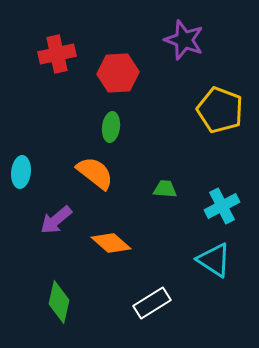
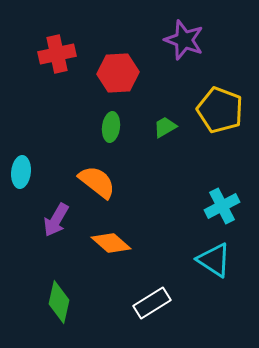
orange semicircle: moved 2 px right, 9 px down
green trapezoid: moved 62 px up; rotated 35 degrees counterclockwise
purple arrow: rotated 20 degrees counterclockwise
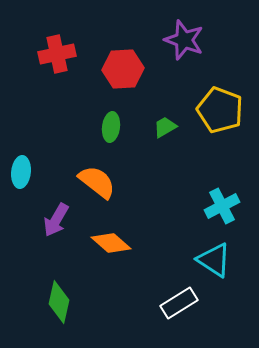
red hexagon: moved 5 px right, 4 px up
white rectangle: moved 27 px right
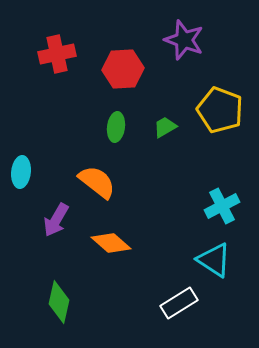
green ellipse: moved 5 px right
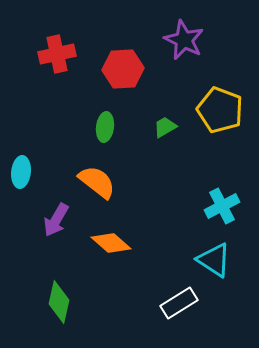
purple star: rotated 6 degrees clockwise
green ellipse: moved 11 px left
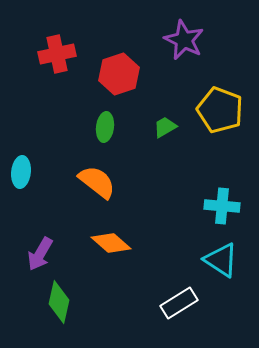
red hexagon: moved 4 px left, 5 px down; rotated 15 degrees counterclockwise
cyan cross: rotated 32 degrees clockwise
purple arrow: moved 16 px left, 34 px down
cyan triangle: moved 7 px right
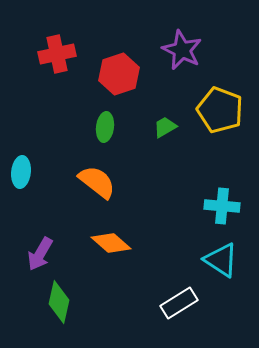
purple star: moved 2 px left, 10 px down
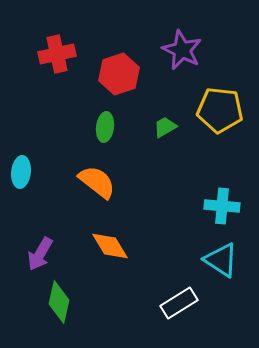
yellow pentagon: rotated 15 degrees counterclockwise
orange diamond: moved 1 px left, 3 px down; rotated 18 degrees clockwise
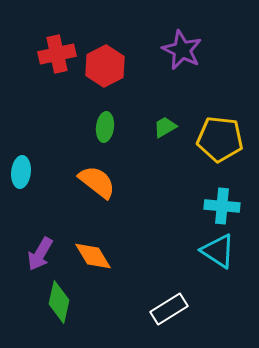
red hexagon: moved 14 px left, 8 px up; rotated 9 degrees counterclockwise
yellow pentagon: moved 29 px down
orange diamond: moved 17 px left, 10 px down
cyan triangle: moved 3 px left, 9 px up
white rectangle: moved 10 px left, 6 px down
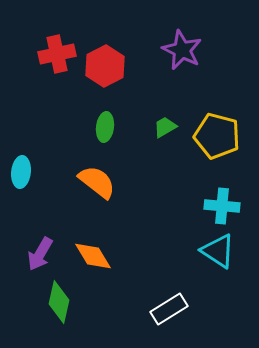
yellow pentagon: moved 3 px left, 3 px up; rotated 9 degrees clockwise
